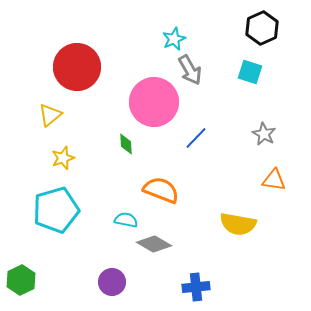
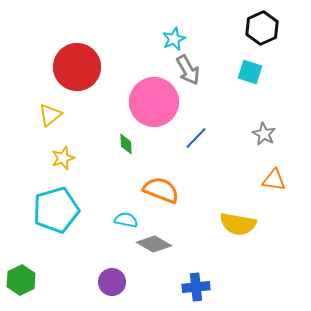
gray arrow: moved 2 px left
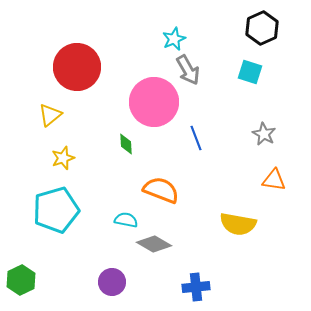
blue line: rotated 65 degrees counterclockwise
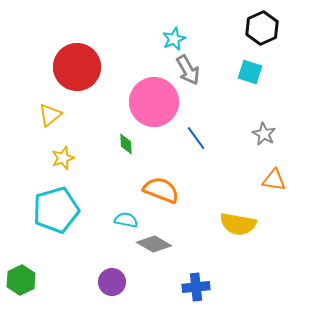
blue line: rotated 15 degrees counterclockwise
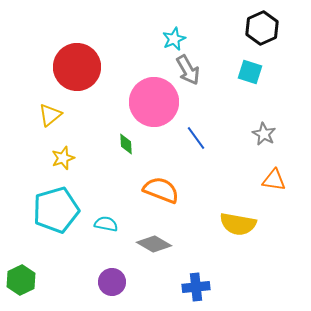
cyan semicircle: moved 20 px left, 4 px down
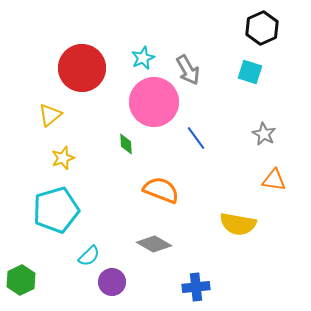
cyan star: moved 31 px left, 19 px down
red circle: moved 5 px right, 1 px down
cyan semicircle: moved 17 px left, 32 px down; rotated 125 degrees clockwise
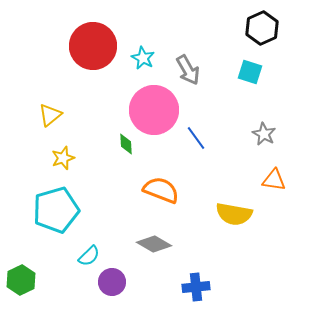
cyan star: rotated 20 degrees counterclockwise
red circle: moved 11 px right, 22 px up
pink circle: moved 8 px down
yellow semicircle: moved 4 px left, 10 px up
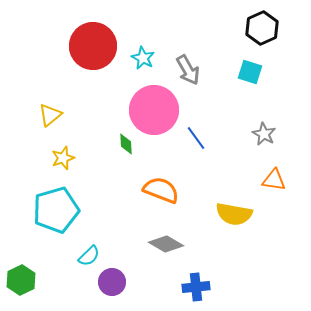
gray diamond: moved 12 px right
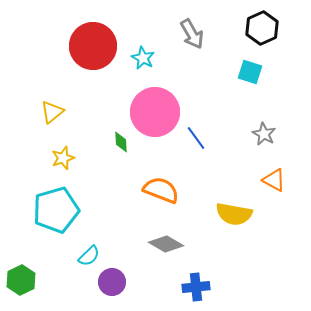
gray arrow: moved 4 px right, 36 px up
pink circle: moved 1 px right, 2 px down
yellow triangle: moved 2 px right, 3 px up
green diamond: moved 5 px left, 2 px up
orange triangle: rotated 20 degrees clockwise
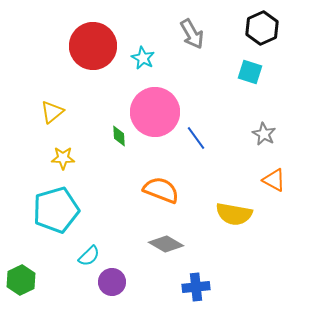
green diamond: moved 2 px left, 6 px up
yellow star: rotated 20 degrees clockwise
